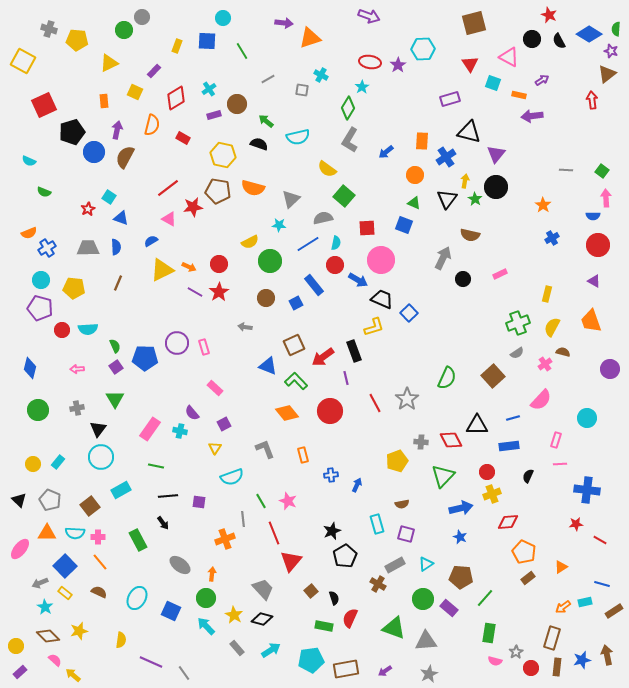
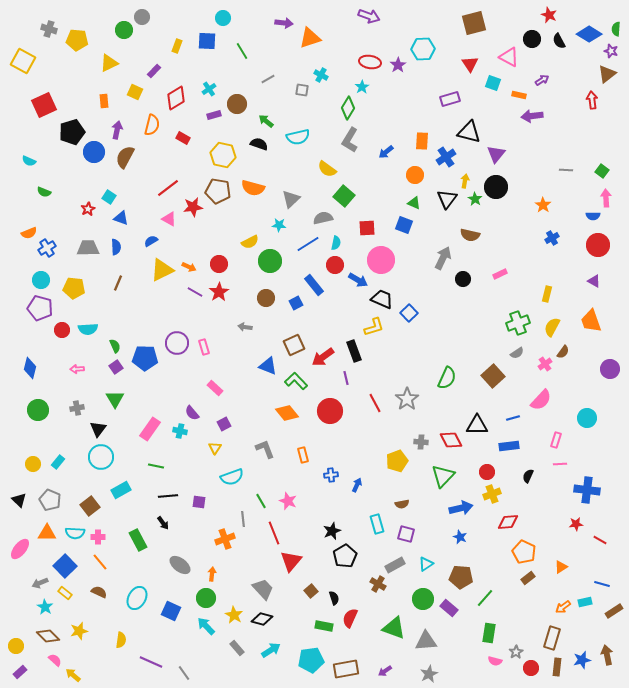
brown semicircle at (563, 352): rotated 112 degrees clockwise
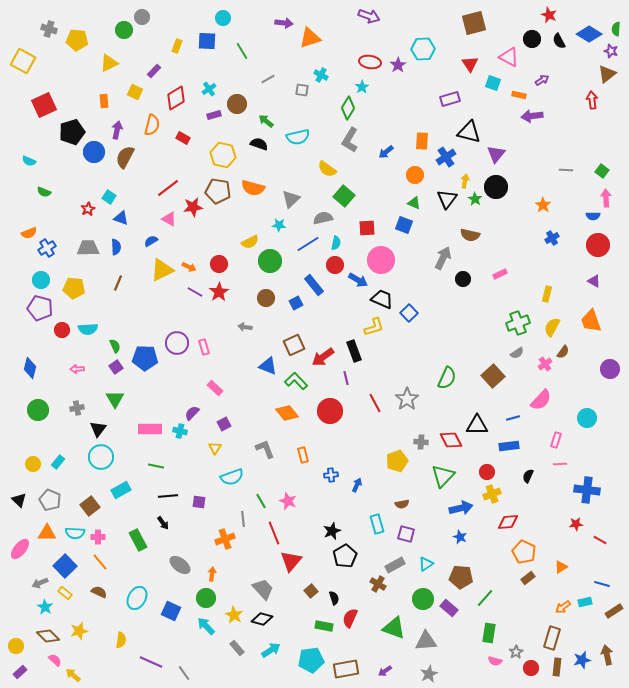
purple semicircle at (192, 413): rotated 84 degrees clockwise
pink rectangle at (150, 429): rotated 55 degrees clockwise
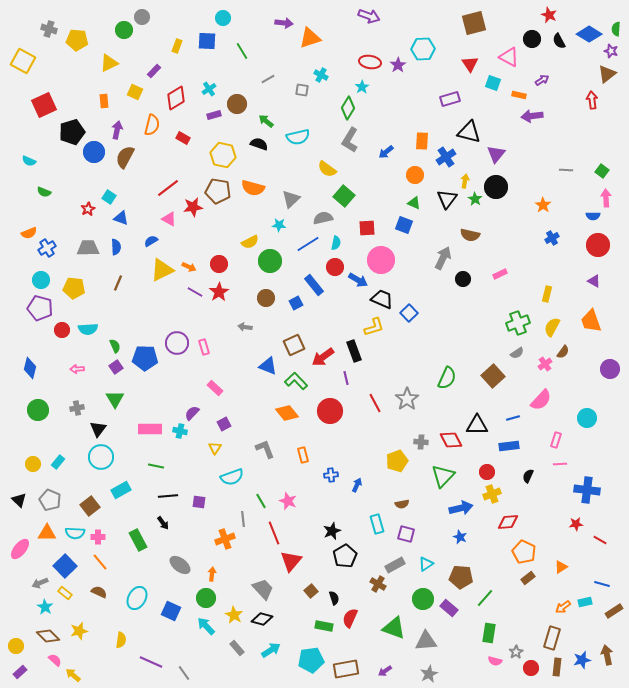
red circle at (335, 265): moved 2 px down
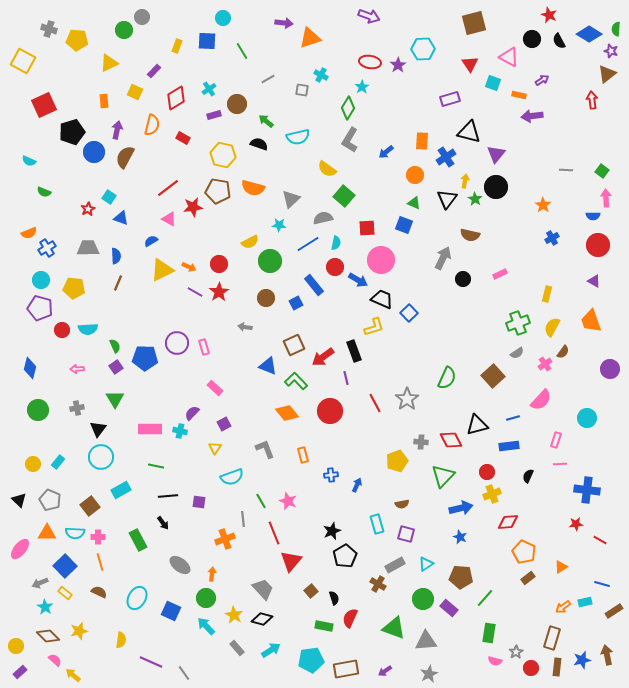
blue semicircle at (116, 247): moved 9 px down
black triangle at (477, 425): rotated 15 degrees counterclockwise
orange line at (100, 562): rotated 24 degrees clockwise
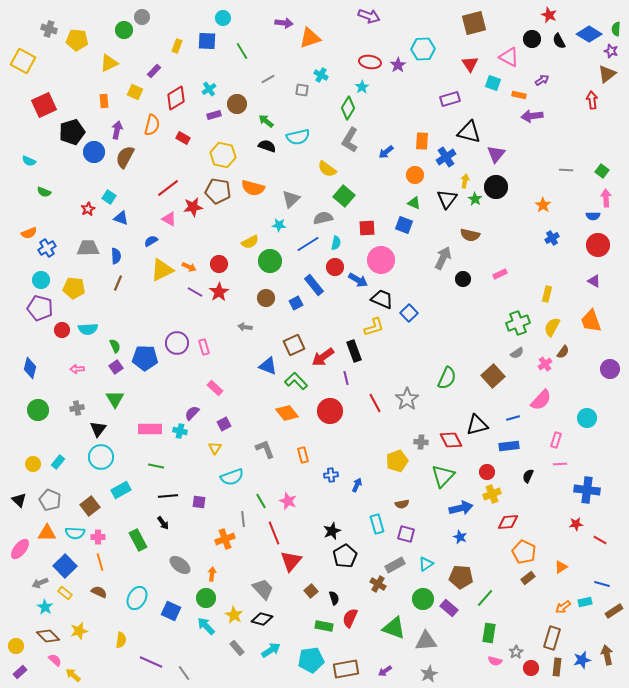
black semicircle at (259, 144): moved 8 px right, 2 px down
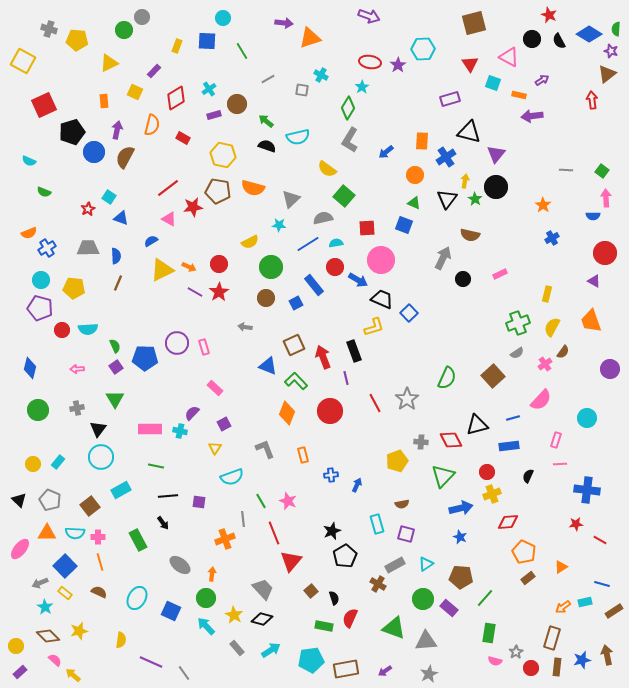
cyan semicircle at (336, 243): rotated 112 degrees counterclockwise
red circle at (598, 245): moved 7 px right, 8 px down
green circle at (270, 261): moved 1 px right, 6 px down
red arrow at (323, 357): rotated 105 degrees clockwise
orange diamond at (287, 413): rotated 60 degrees clockwise
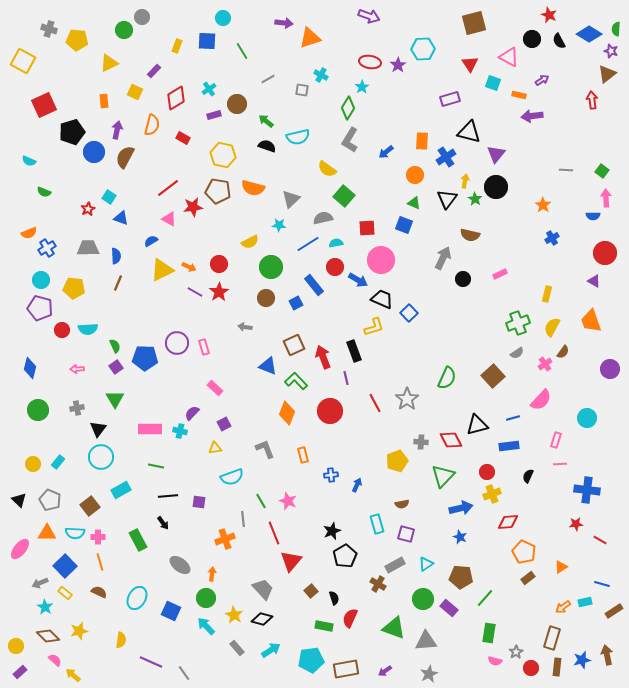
yellow triangle at (215, 448): rotated 48 degrees clockwise
